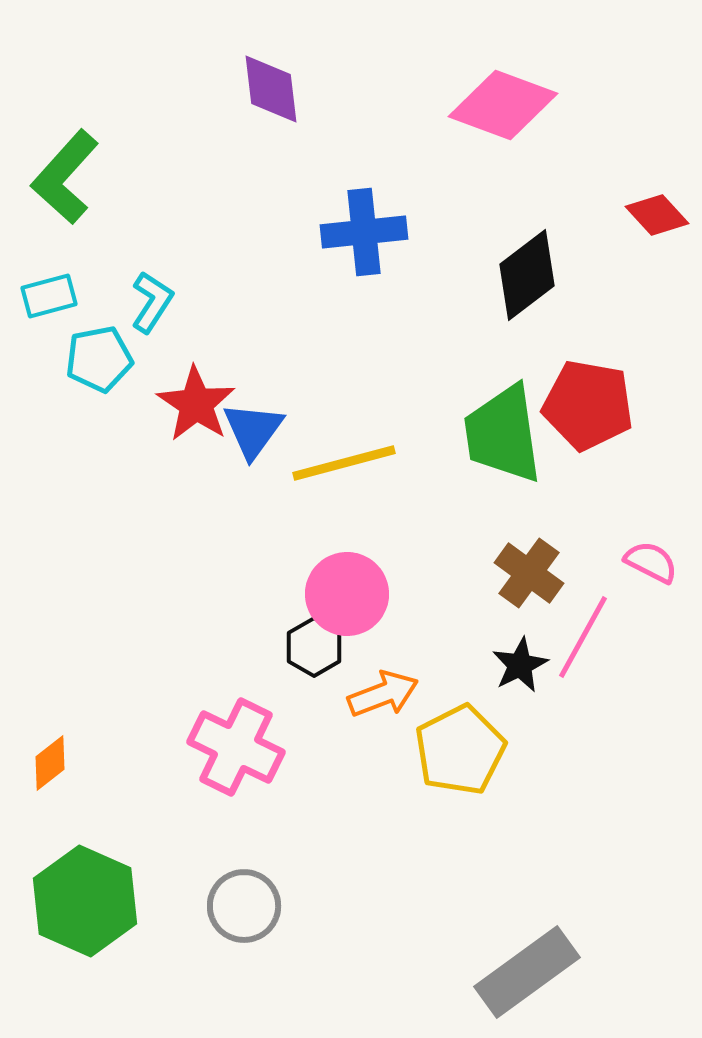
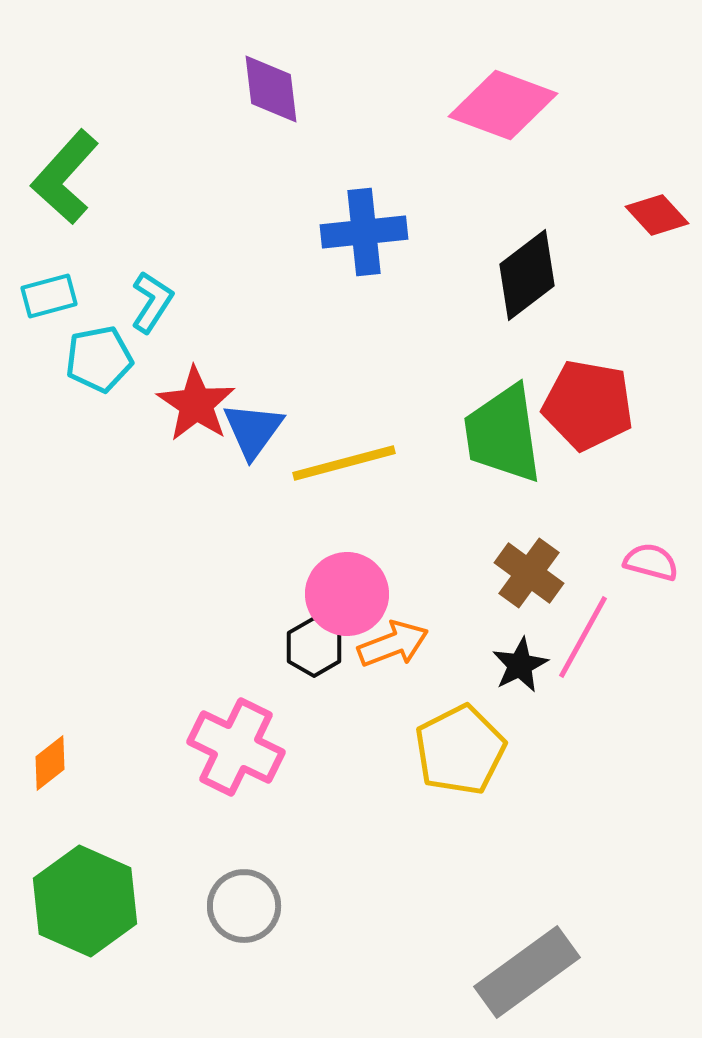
pink semicircle: rotated 12 degrees counterclockwise
orange arrow: moved 10 px right, 50 px up
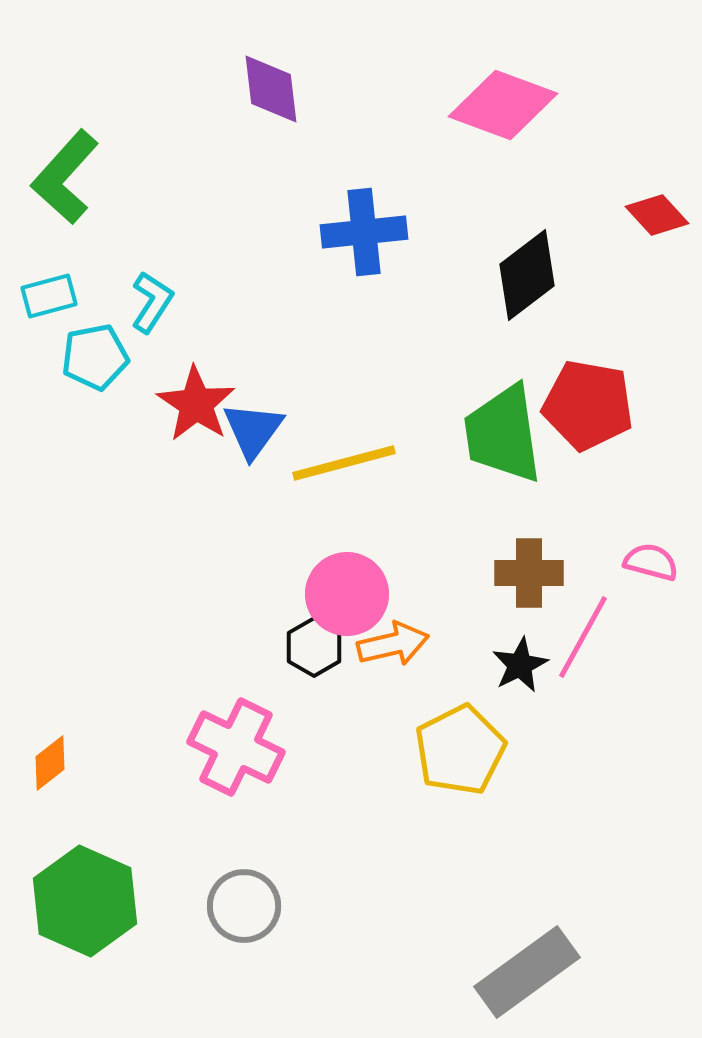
cyan pentagon: moved 4 px left, 2 px up
brown cross: rotated 36 degrees counterclockwise
orange arrow: rotated 8 degrees clockwise
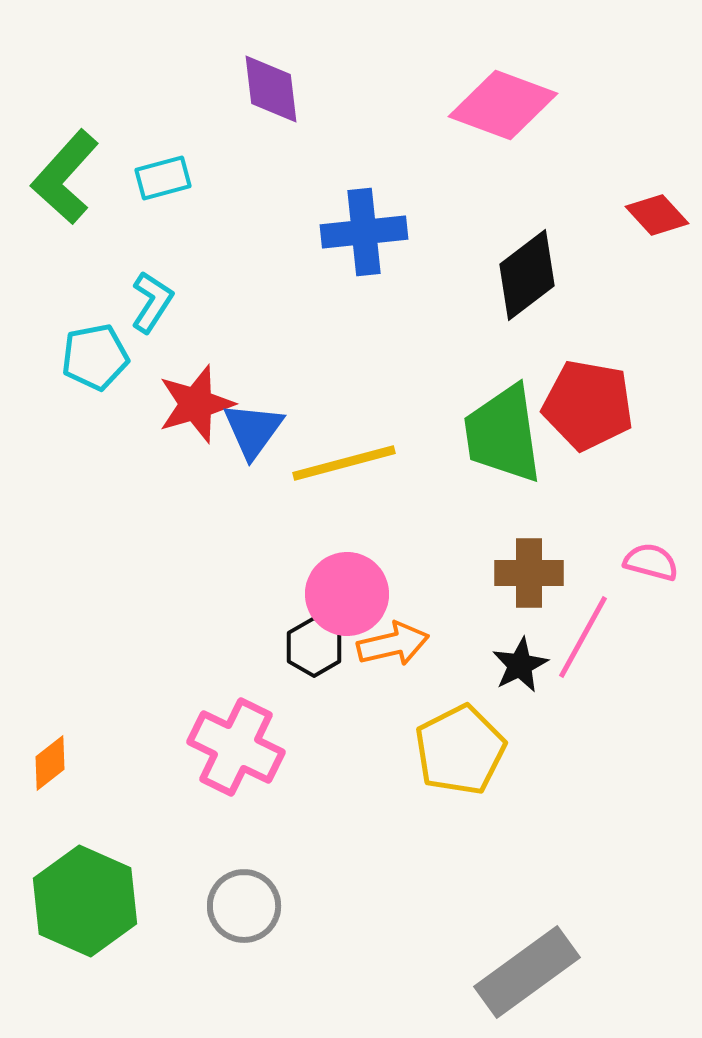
cyan rectangle: moved 114 px right, 118 px up
red star: rotated 22 degrees clockwise
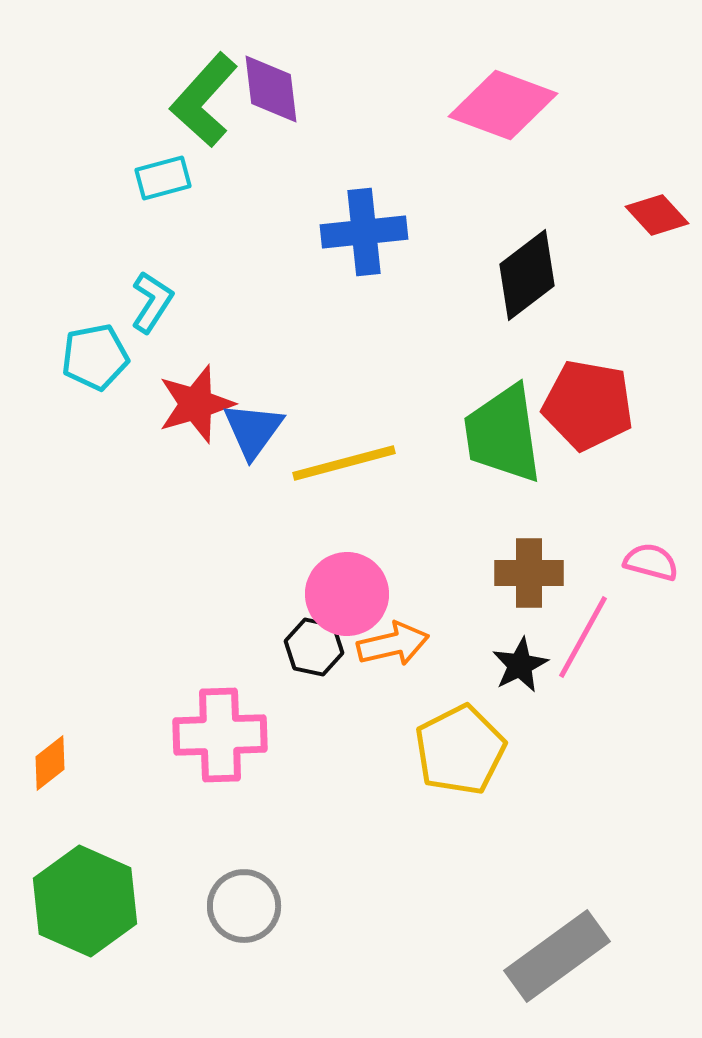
green L-shape: moved 139 px right, 77 px up
black hexagon: rotated 18 degrees counterclockwise
pink cross: moved 16 px left, 12 px up; rotated 28 degrees counterclockwise
gray rectangle: moved 30 px right, 16 px up
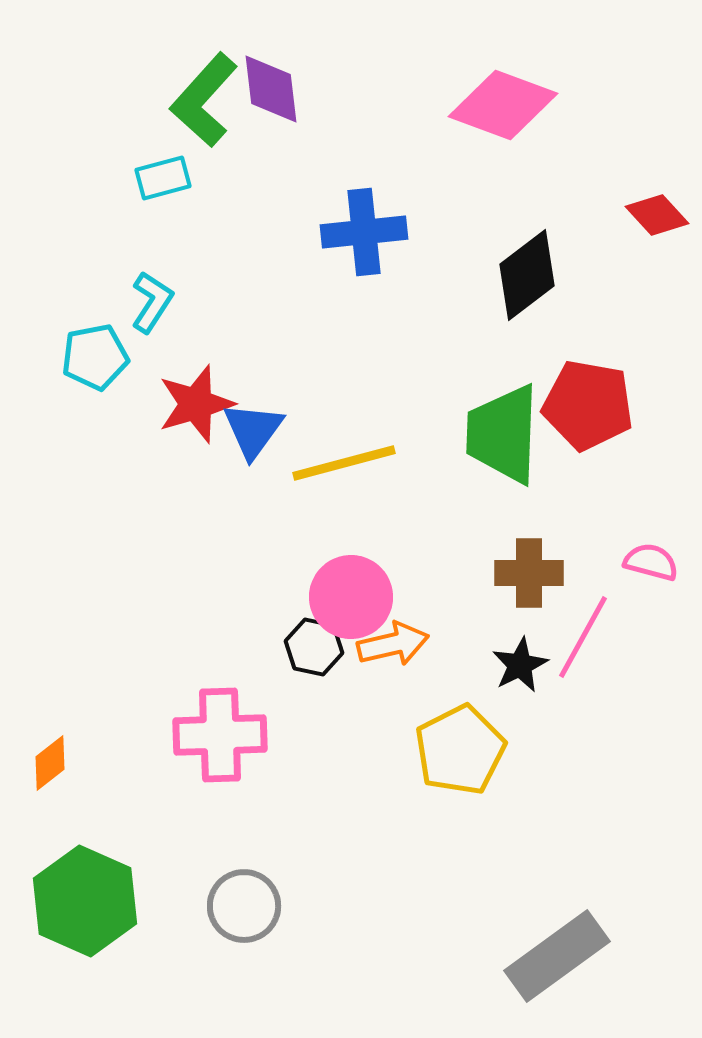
green trapezoid: rotated 10 degrees clockwise
pink circle: moved 4 px right, 3 px down
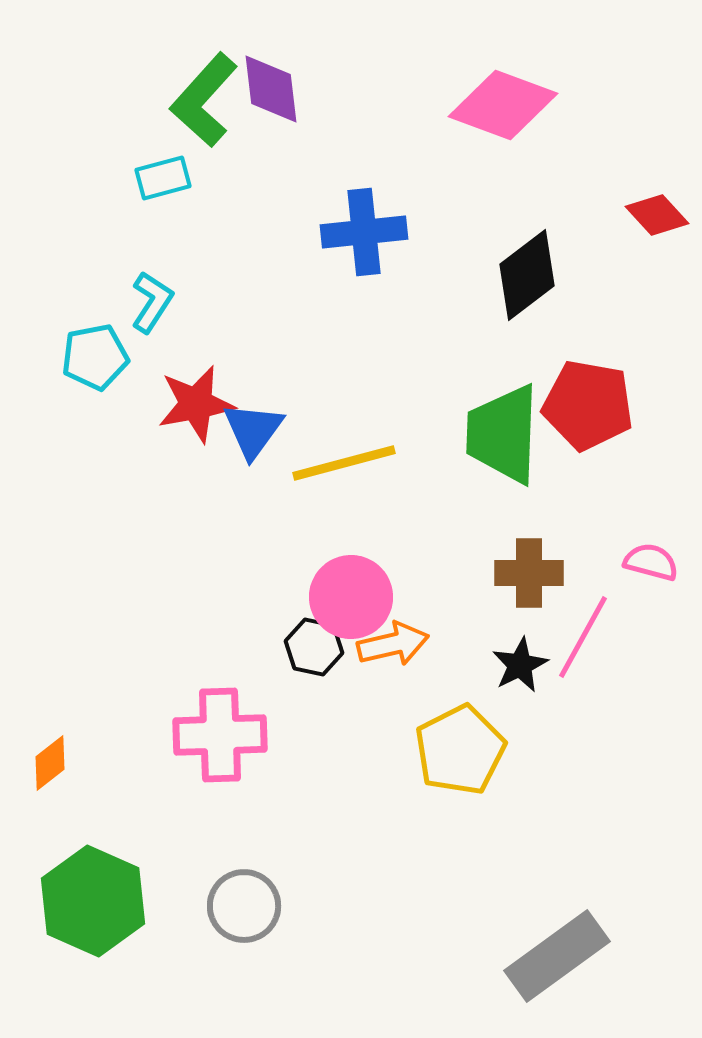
red star: rotated 6 degrees clockwise
green hexagon: moved 8 px right
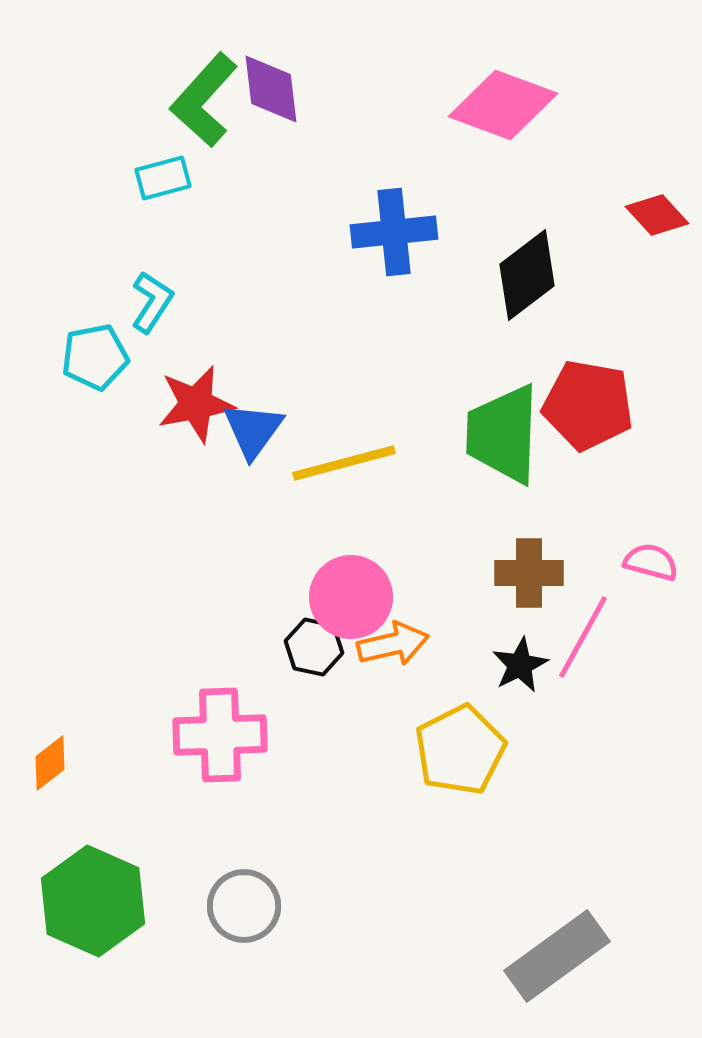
blue cross: moved 30 px right
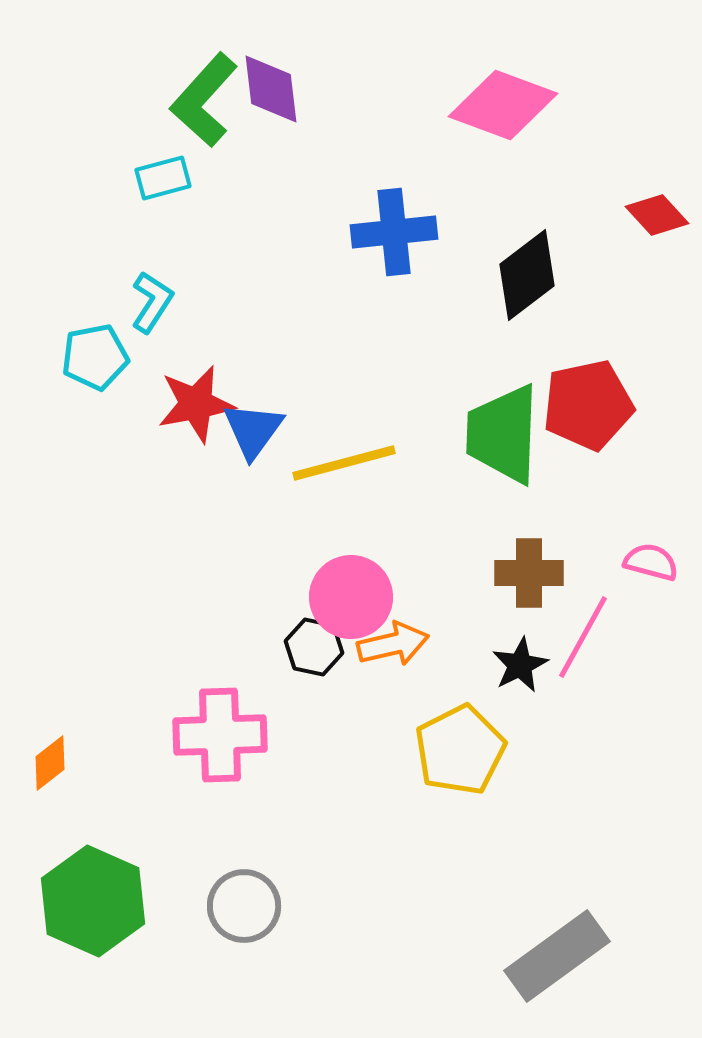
red pentagon: rotated 22 degrees counterclockwise
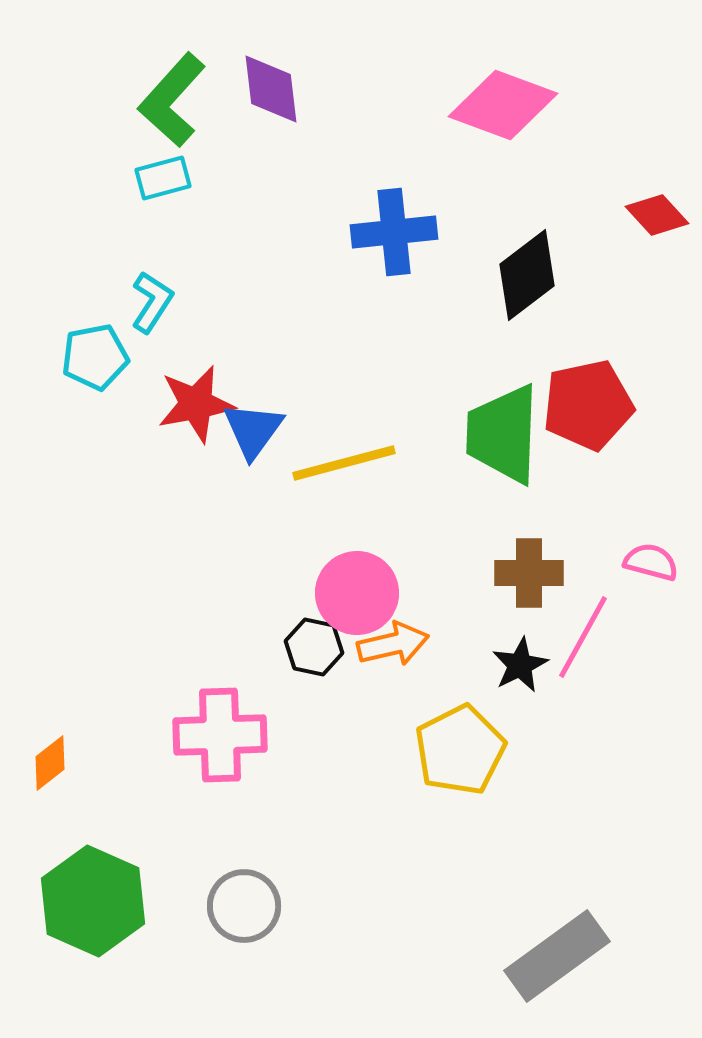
green L-shape: moved 32 px left
pink circle: moved 6 px right, 4 px up
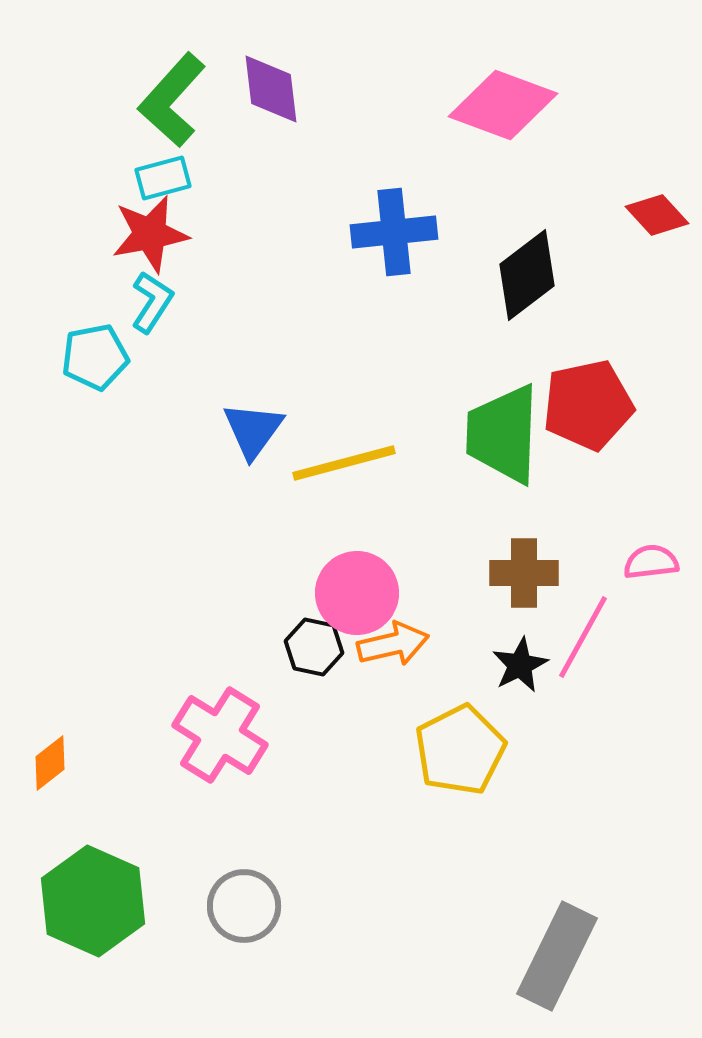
red star: moved 46 px left, 170 px up
pink semicircle: rotated 22 degrees counterclockwise
brown cross: moved 5 px left
pink cross: rotated 34 degrees clockwise
gray rectangle: rotated 28 degrees counterclockwise
